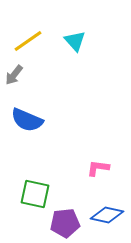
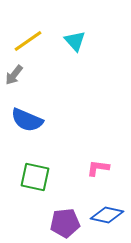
green square: moved 17 px up
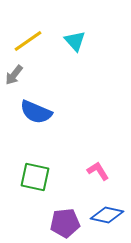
blue semicircle: moved 9 px right, 8 px up
pink L-shape: moved 3 px down; rotated 50 degrees clockwise
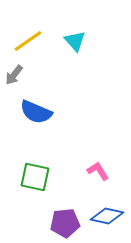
blue diamond: moved 1 px down
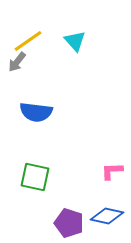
gray arrow: moved 3 px right, 13 px up
blue semicircle: rotated 16 degrees counterclockwise
pink L-shape: moved 14 px right; rotated 60 degrees counterclockwise
purple pentagon: moved 4 px right; rotated 24 degrees clockwise
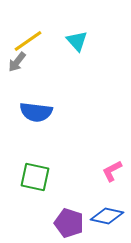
cyan triangle: moved 2 px right
pink L-shape: rotated 25 degrees counterclockwise
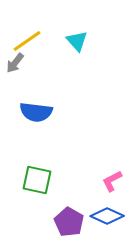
yellow line: moved 1 px left
gray arrow: moved 2 px left, 1 px down
pink L-shape: moved 10 px down
green square: moved 2 px right, 3 px down
blue diamond: rotated 12 degrees clockwise
purple pentagon: moved 1 px up; rotated 12 degrees clockwise
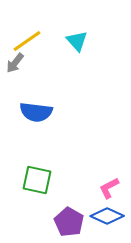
pink L-shape: moved 3 px left, 7 px down
